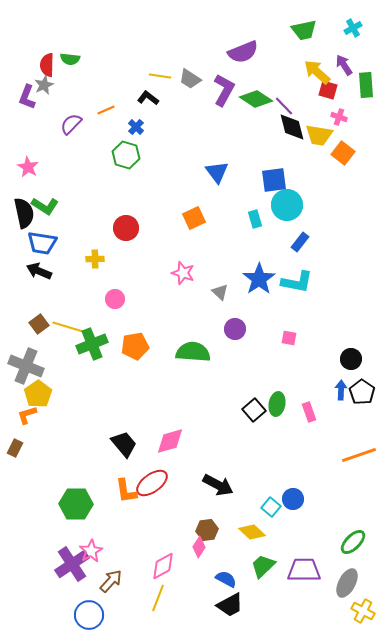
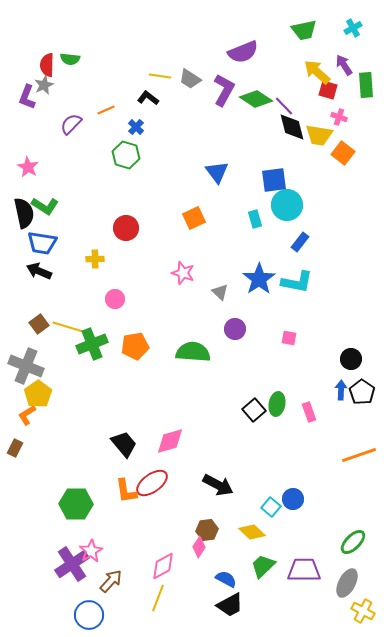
orange L-shape at (27, 415): rotated 15 degrees counterclockwise
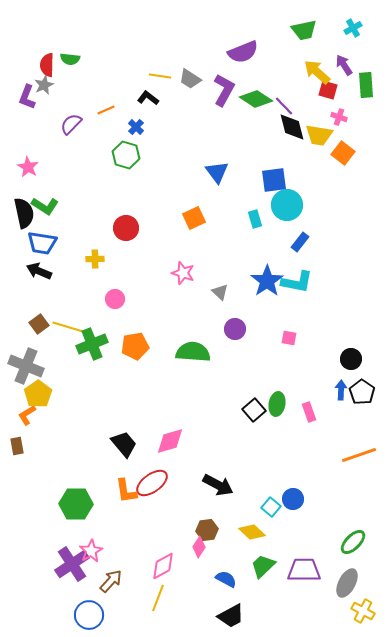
blue star at (259, 279): moved 8 px right, 2 px down
brown rectangle at (15, 448): moved 2 px right, 2 px up; rotated 36 degrees counterclockwise
black trapezoid at (230, 605): moved 1 px right, 11 px down
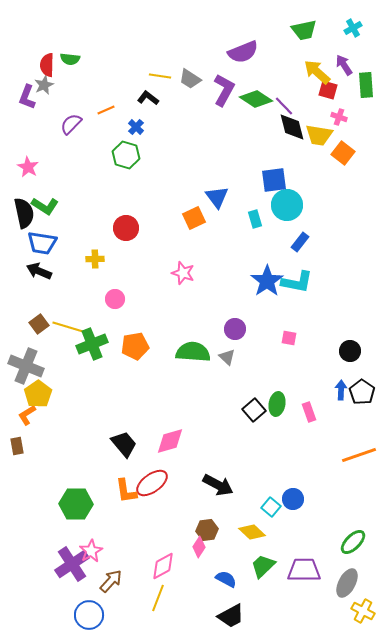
blue triangle at (217, 172): moved 25 px down
gray triangle at (220, 292): moved 7 px right, 65 px down
black circle at (351, 359): moved 1 px left, 8 px up
